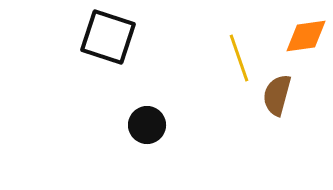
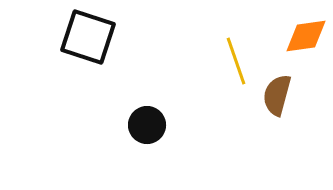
black square: moved 20 px left
yellow line: moved 3 px left, 3 px down
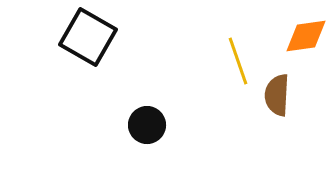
black square: rotated 12 degrees clockwise
yellow line: moved 2 px right
brown semicircle: rotated 12 degrees counterclockwise
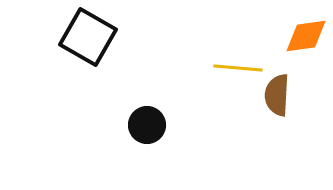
yellow line: moved 7 px down; rotated 66 degrees counterclockwise
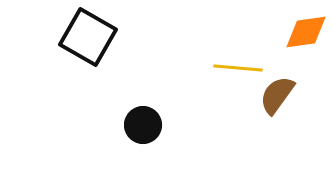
orange diamond: moved 4 px up
brown semicircle: rotated 33 degrees clockwise
black circle: moved 4 px left
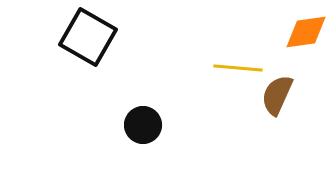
brown semicircle: rotated 12 degrees counterclockwise
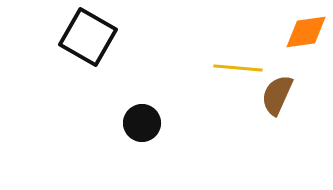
black circle: moved 1 px left, 2 px up
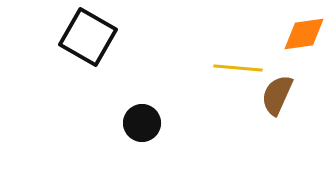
orange diamond: moved 2 px left, 2 px down
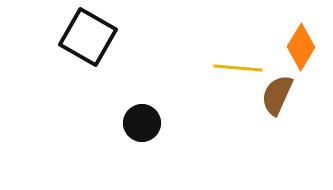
orange diamond: moved 3 px left, 13 px down; rotated 51 degrees counterclockwise
